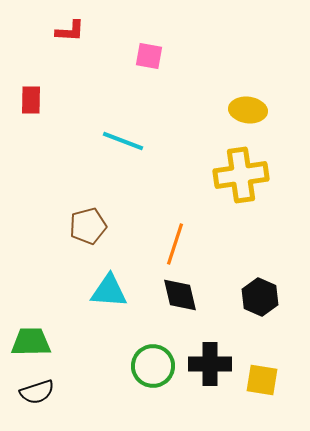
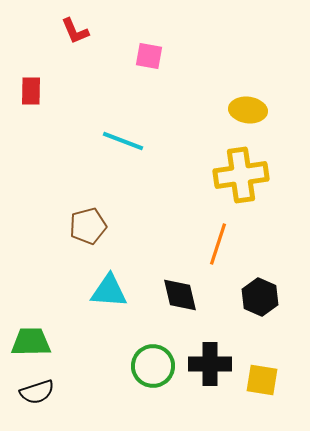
red L-shape: moved 5 px right; rotated 64 degrees clockwise
red rectangle: moved 9 px up
orange line: moved 43 px right
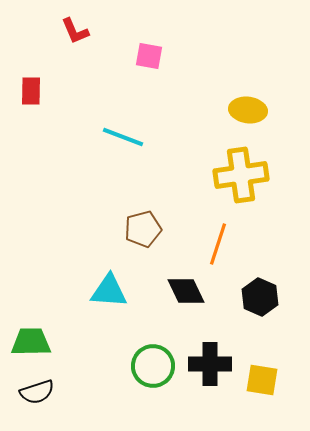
cyan line: moved 4 px up
brown pentagon: moved 55 px right, 3 px down
black diamond: moved 6 px right, 4 px up; rotated 12 degrees counterclockwise
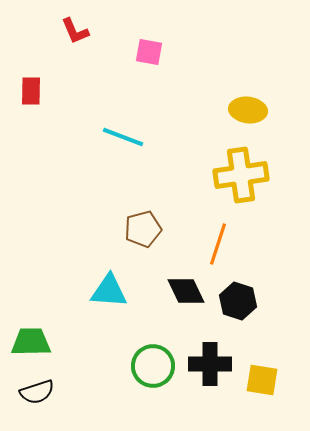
pink square: moved 4 px up
black hexagon: moved 22 px left, 4 px down; rotated 6 degrees counterclockwise
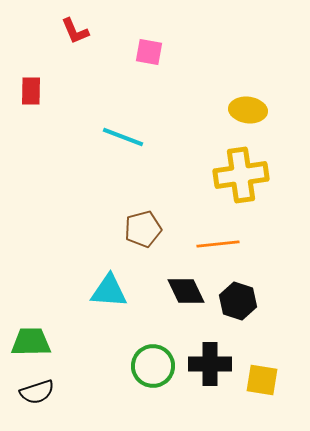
orange line: rotated 66 degrees clockwise
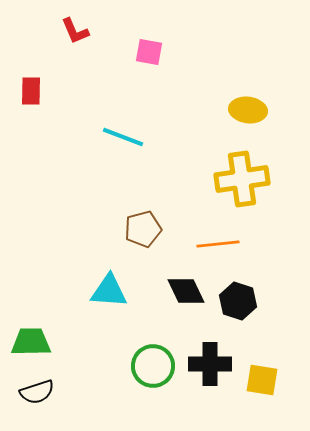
yellow cross: moved 1 px right, 4 px down
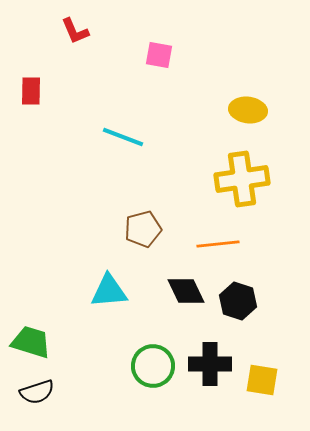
pink square: moved 10 px right, 3 px down
cyan triangle: rotated 9 degrees counterclockwise
green trapezoid: rotated 18 degrees clockwise
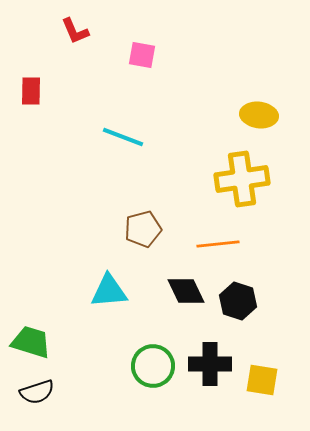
pink square: moved 17 px left
yellow ellipse: moved 11 px right, 5 px down
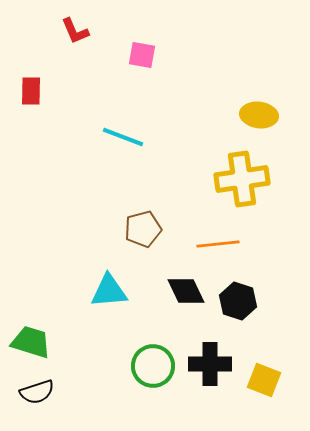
yellow square: moved 2 px right; rotated 12 degrees clockwise
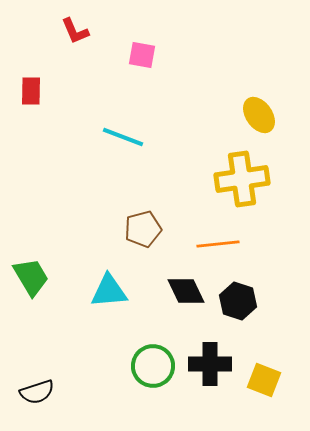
yellow ellipse: rotated 48 degrees clockwise
green trapezoid: moved 65 px up; rotated 42 degrees clockwise
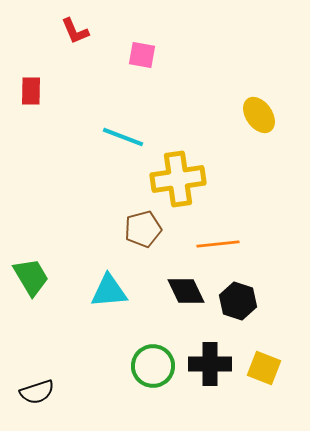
yellow cross: moved 64 px left
yellow square: moved 12 px up
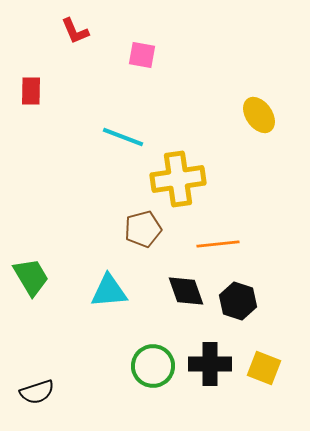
black diamond: rotated 6 degrees clockwise
